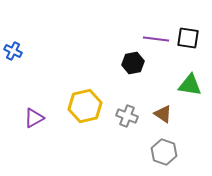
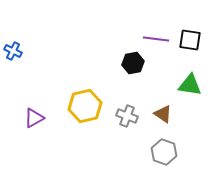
black square: moved 2 px right, 2 px down
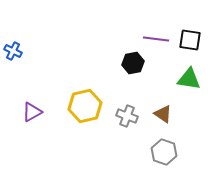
green triangle: moved 1 px left, 6 px up
purple triangle: moved 2 px left, 6 px up
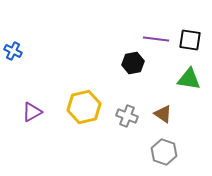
yellow hexagon: moved 1 px left, 1 px down
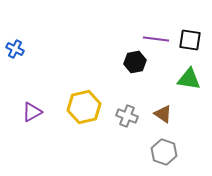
blue cross: moved 2 px right, 2 px up
black hexagon: moved 2 px right, 1 px up
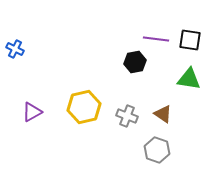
gray hexagon: moved 7 px left, 2 px up
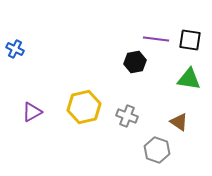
brown triangle: moved 16 px right, 8 px down
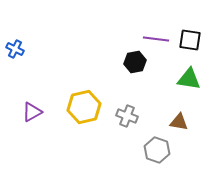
brown triangle: rotated 24 degrees counterclockwise
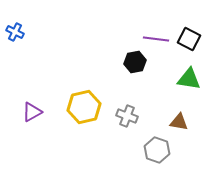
black square: moved 1 px left, 1 px up; rotated 20 degrees clockwise
blue cross: moved 17 px up
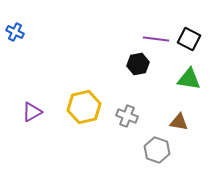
black hexagon: moved 3 px right, 2 px down
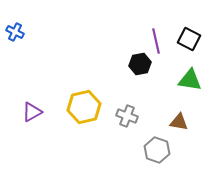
purple line: moved 2 px down; rotated 70 degrees clockwise
black hexagon: moved 2 px right
green triangle: moved 1 px right, 1 px down
